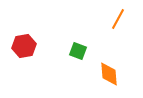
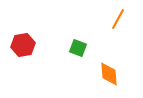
red hexagon: moved 1 px left, 1 px up
green square: moved 3 px up
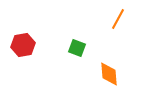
green square: moved 1 px left
